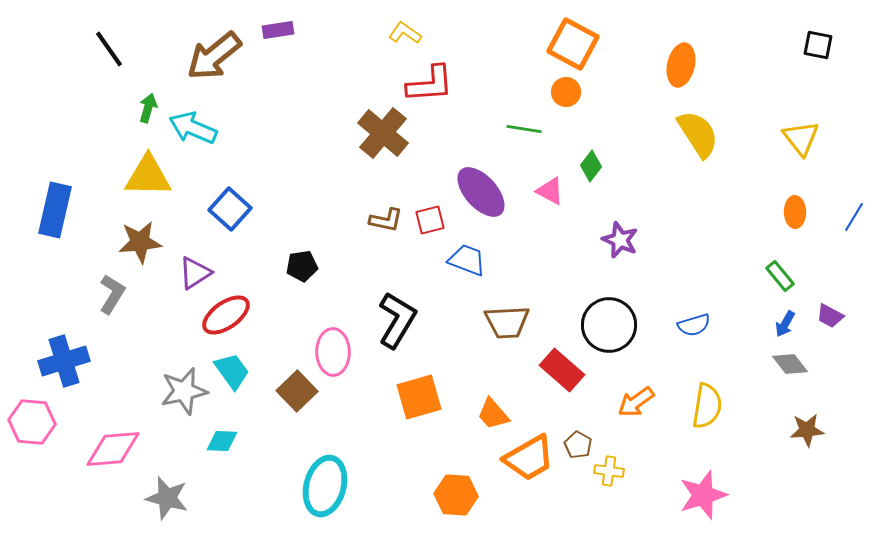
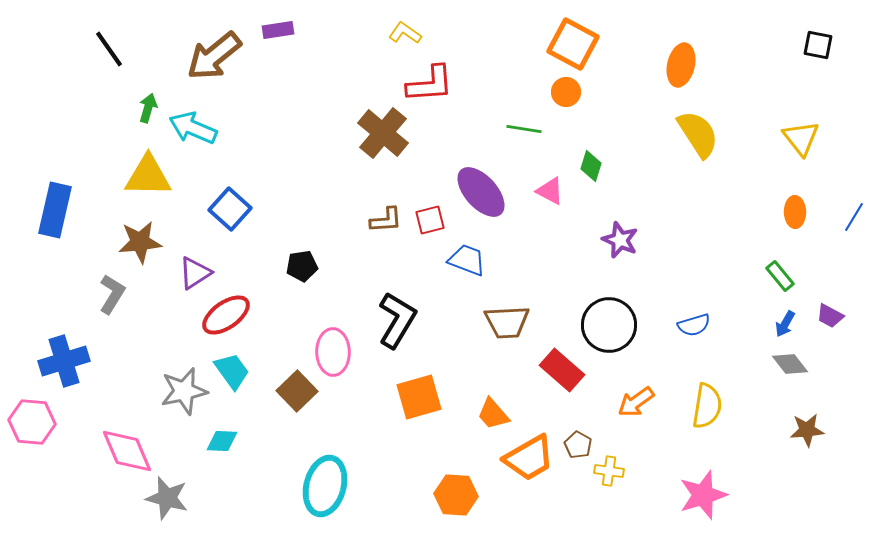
green diamond at (591, 166): rotated 20 degrees counterclockwise
brown L-shape at (386, 220): rotated 16 degrees counterclockwise
pink diamond at (113, 449): moved 14 px right, 2 px down; rotated 72 degrees clockwise
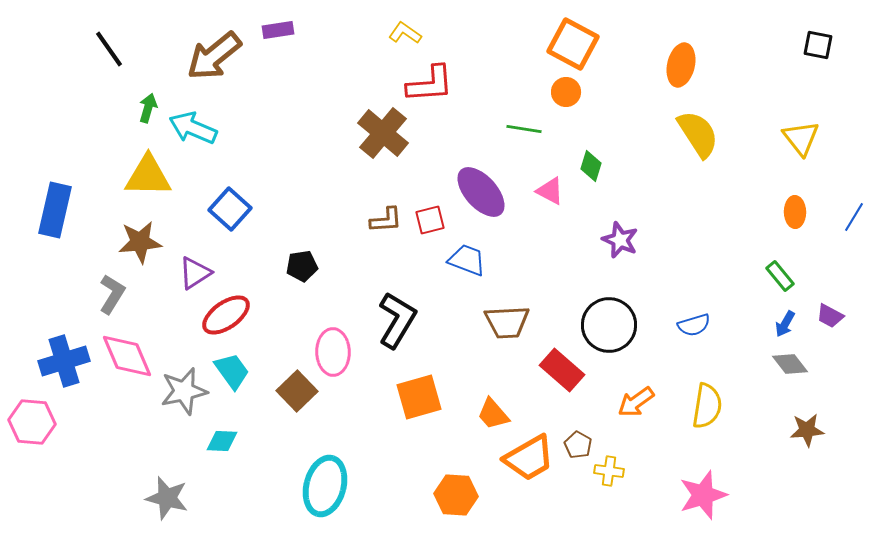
pink diamond at (127, 451): moved 95 px up
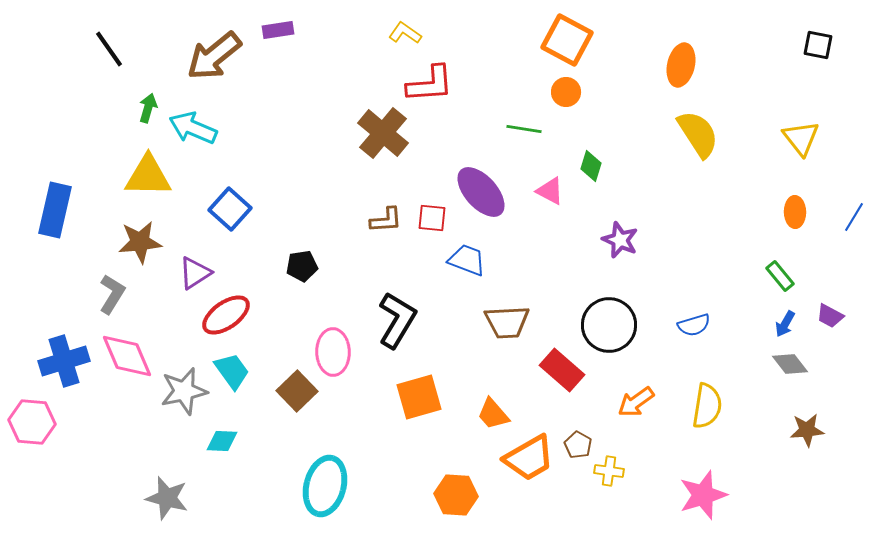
orange square at (573, 44): moved 6 px left, 4 px up
red square at (430, 220): moved 2 px right, 2 px up; rotated 20 degrees clockwise
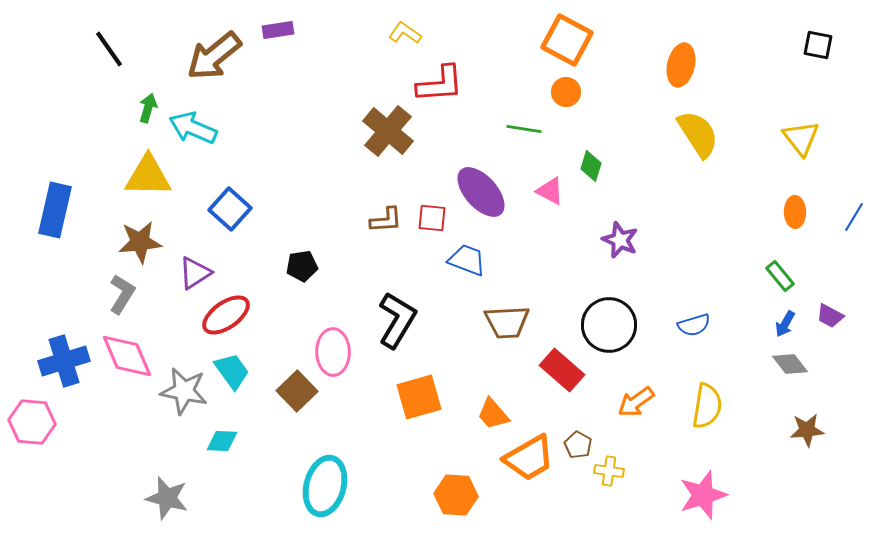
red L-shape at (430, 84): moved 10 px right
brown cross at (383, 133): moved 5 px right, 2 px up
gray L-shape at (112, 294): moved 10 px right
gray star at (184, 391): rotated 24 degrees clockwise
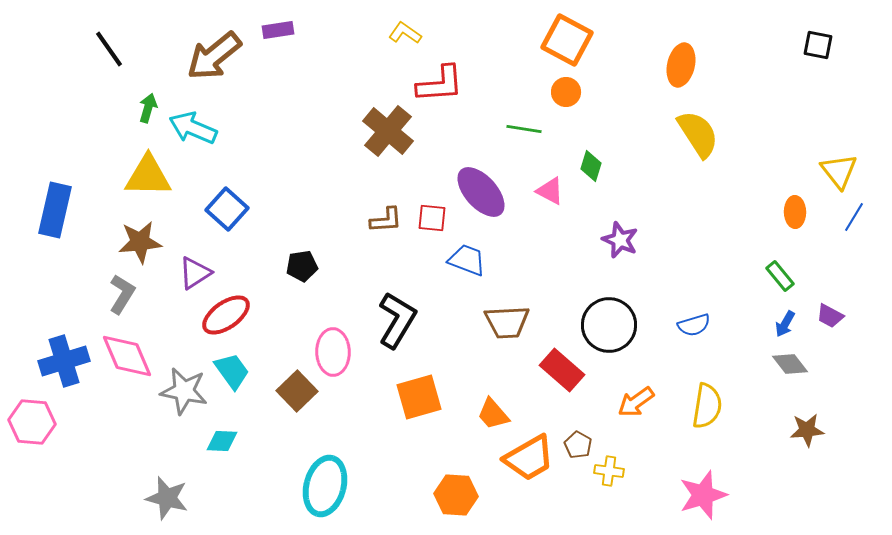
yellow triangle at (801, 138): moved 38 px right, 33 px down
blue square at (230, 209): moved 3 px left
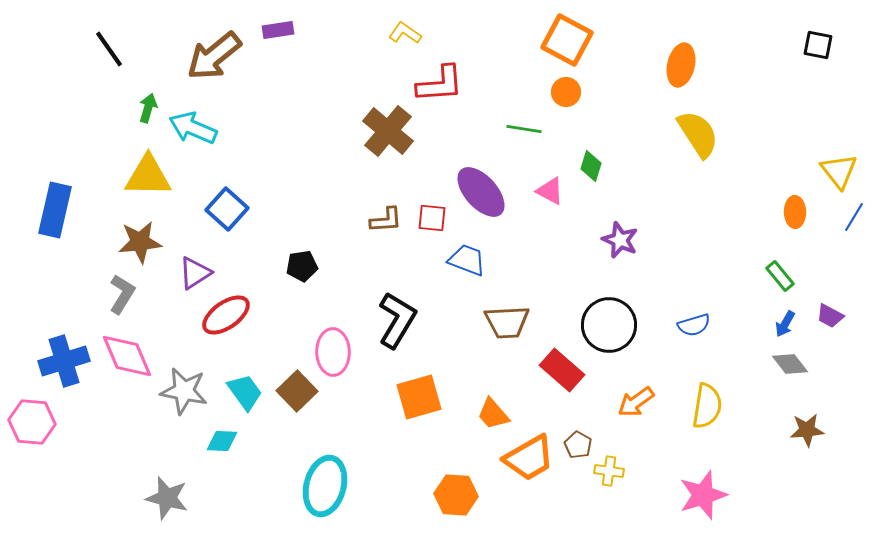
cyan trapezoid at (232, 371): moved 13 px right, 21 px down
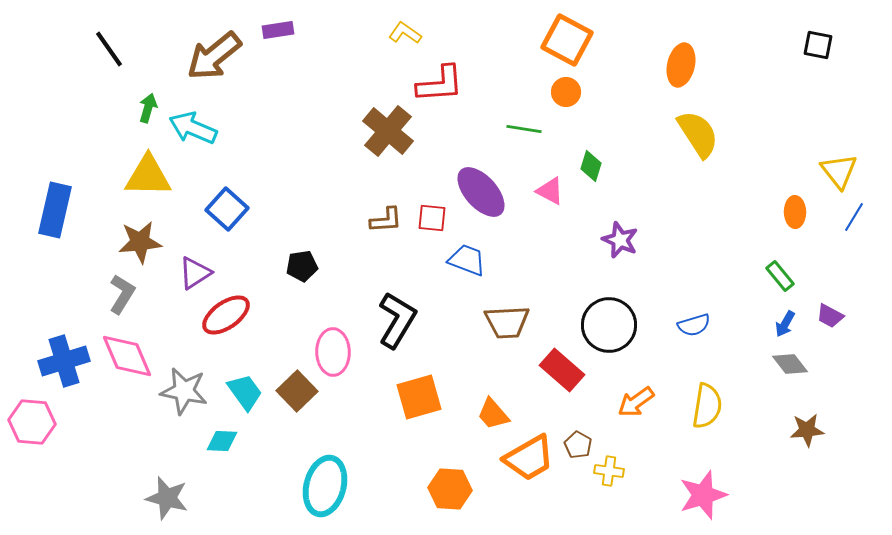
orange hexagon at (456, 495): moved 6 px left, 6 px up
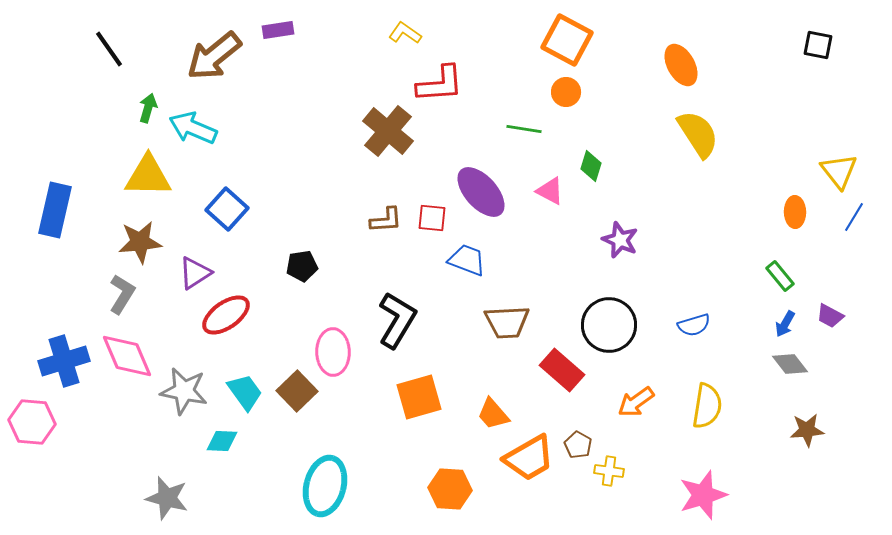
orange ellipse at (681, 65): rotated 42 degrees counterclockwise
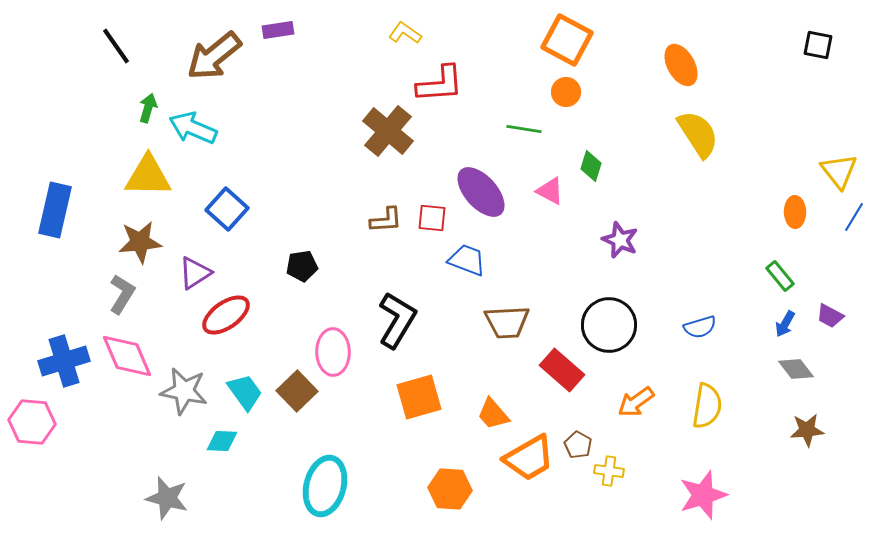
black line at (109, 49): moved 7 px right, 3 px up
blue semicircle at (694, 325): moved 6 px right, 2 px down
gray diamond at (790, 364): moved 6 px right, 5 px down
